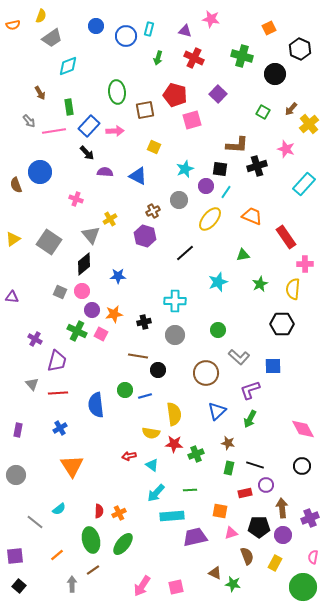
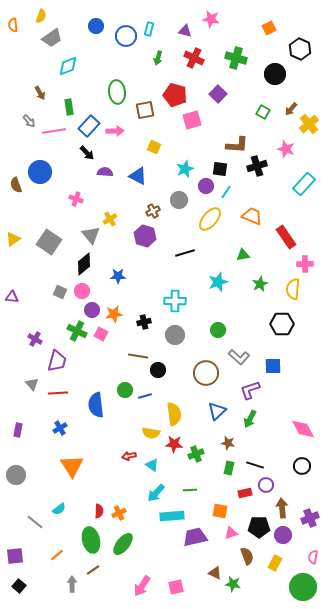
orange semicircle at (13, 25): rotated 96 degrees clockwise
green cross at (242, 56): moved 6 px left, 2 px down
black line at (185, 253): rotated 24 degrees clockwise
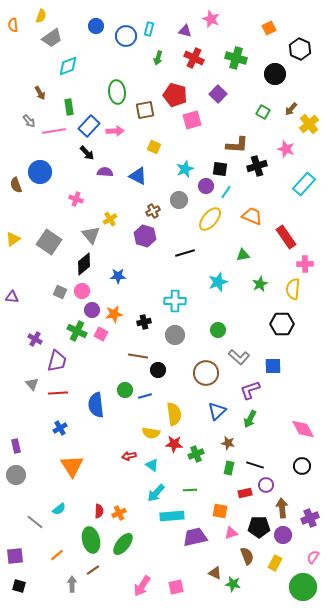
pink star at (211, 19): rotated 12 degrees clockwise
purple rectangle at (18, 430): moved 2 px left, 16 px down; rotated 24 degrees counterclockwise
pink semicircle at (313, 557): rotated 24 degrees clockwise
black square at (19, 586): rotated 24 degrees counterclockwise
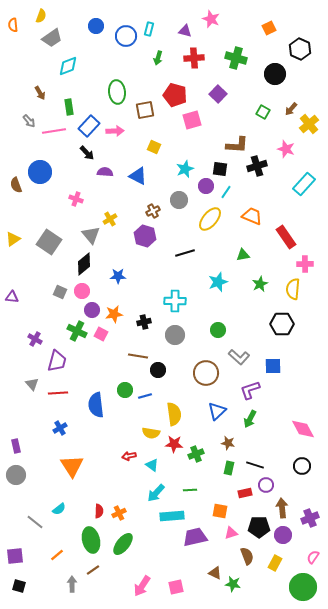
red cross at (194, 58): rotated 30 degrees counterclockwise
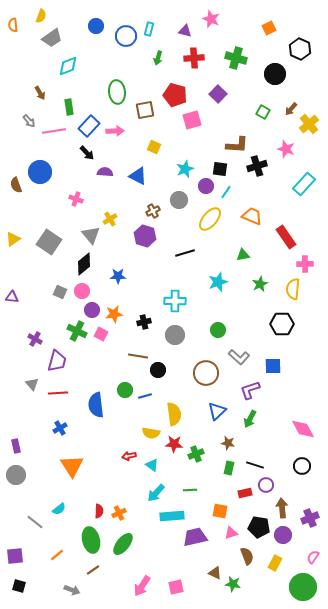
black pentagon at (259, 527): rotated 10 degrees clockwise
gray arrow at (72, 584): moved 6 px down; rotated 112 degrees clockwise
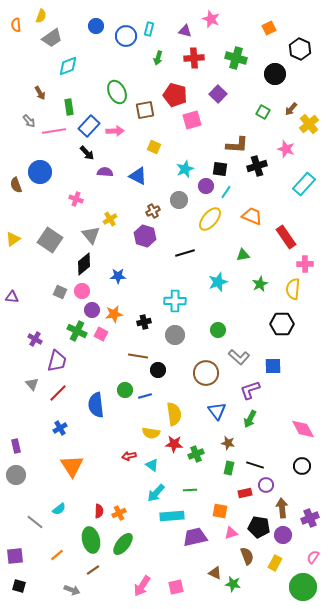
orange semicircle at (13, 25): moved 3 px right
green ellipse at (117, 92): rotated 20 degrees counterclockwise
gray square at (49, 242): moved 1 px right, 2 px up
red line at (58, 393): rotated 42 degrees counterclockwise
blue triangle at (217, 411): rotated 24 degrees counterclockwise
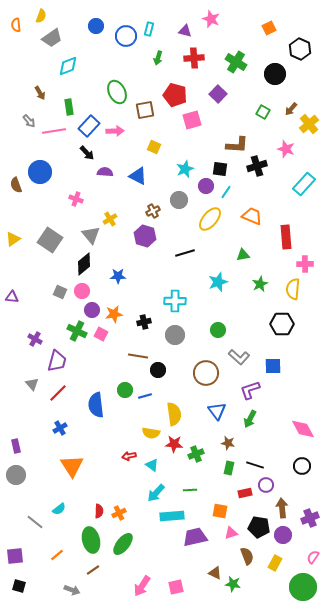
green cross at (236, 58): moved 4 px down; rotated 15 degrees clockwise
red rectangle at (286, 237): rotated 30 degrees clockwise
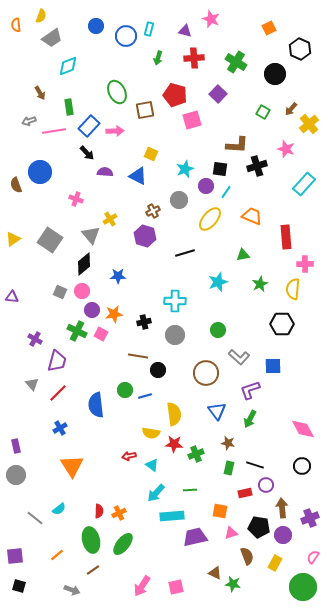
gray arrow at (29, 121): rotated 112 degrees clockwise
yellow square at (154, 147): moved 3 px left, 7 px down
gray line at (35, 522): moved 4 px up
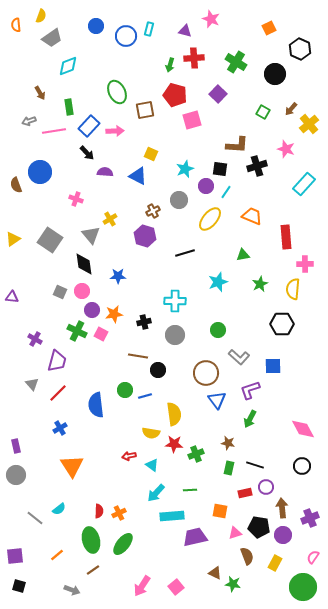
green arrow at (158, 58): moved 12 px right, 7 px down
black diamond at (84, 264): rotated 60 degrees counterclockwise
blue triangle at (217, 411): moved 11 px up
purple circle at (266, 485): moved 2 px down
pink triangle at (231, 533): moved 4 px right
pink square at (176, 587): rotated 28 degrees counterclockwise
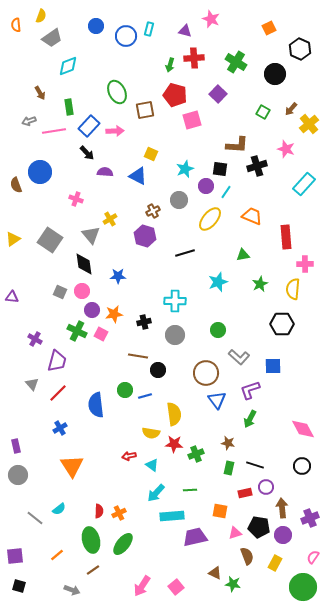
gray circle at (16, 475): moved 2 px right
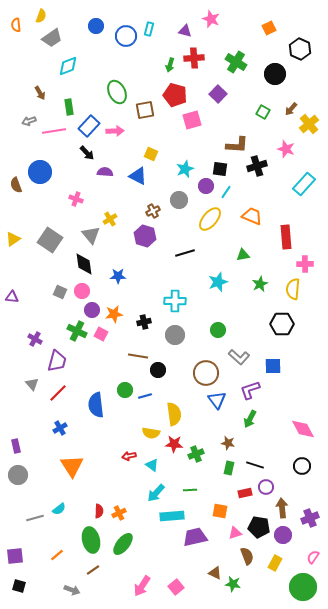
gray line at (35, 518): rotated 54 degrees counterclockwise
